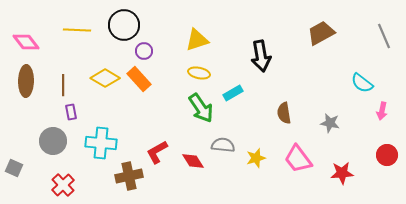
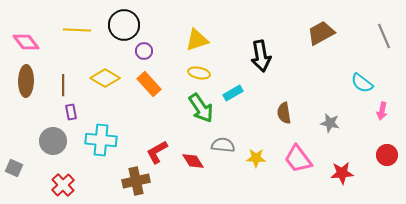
orange rectangle: moved 10 px right, 5 px down
cyan cross: moved 3 px up
yellow star: rotated 18 degrees clockwise
brown cross: moved 7 px right, 5 px down
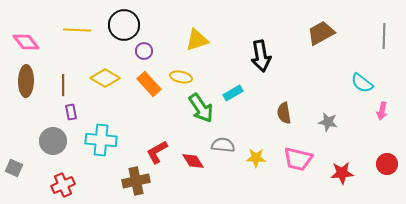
gray line: rotated 25 degrees clockwise
yellow ellipse: moved 18 px left, 4 px down
gray star: moved 2 px left, 1 px up
red circle: moved 9 px down
pink trapezoid: rotated 40 degrees counterclockwise
red cross: rotated 20 degrees clockwise
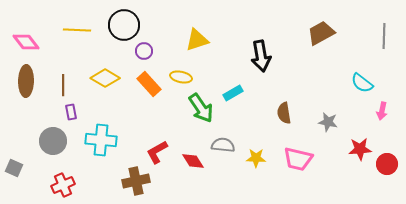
red star: moved 18 px right, 24 px up
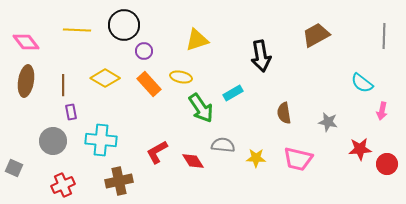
brown trapezoid: moved 5 px left, 2 px down
brown ellipse: rotated 8 degrees clockwise
brown cross: moved 17 px left
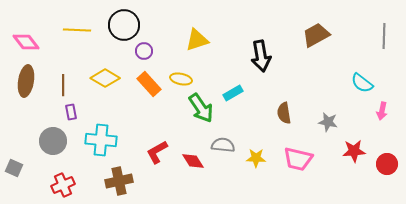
yellow ellipse: moved 2 px down
red star: moved 6 px left, 2 px down
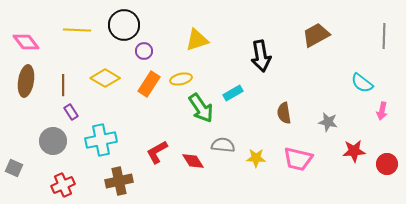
yellow ellipse: rotated 25 degrees counterclockwise
orange rectangle: rotated 75 degrees clockwise
purple rectangle: rotated 21 degrees counterclockwise
cyan cross: rotated 16 degrees counterclockwise
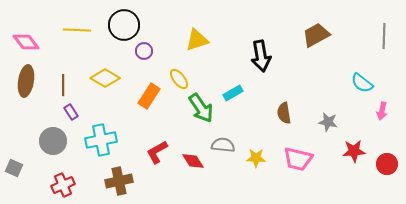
yellow ellipse: moved 2 px left; rotated 65 degrees clockwise
orange rectangle: moved 12 px down
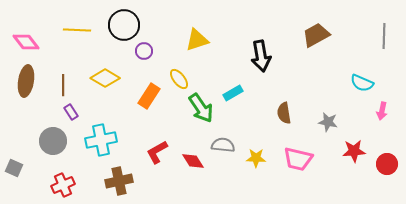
cyan semicircle: rotated 15 degrees counterclockwise
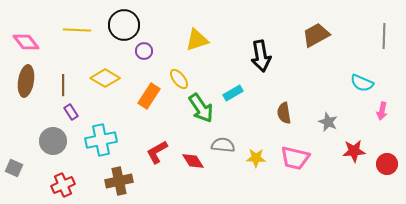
gray star: rotated 12 degrees clockwise
pink trapezoid: moved 3 px left, 1 px up
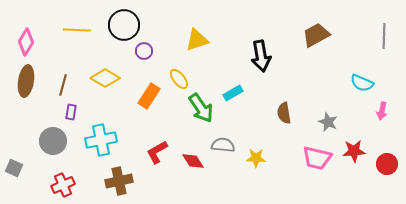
pink diamond: rotated 68 degrees clockwise
brown line: rotated 15 degrees clockwise
purple rectangle: rotated 42 degrees clockwise
pink trapezoid: moved 22 px right
